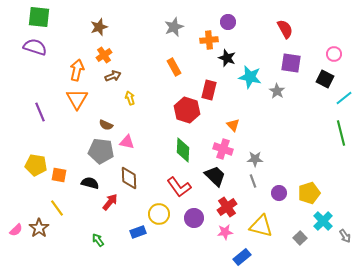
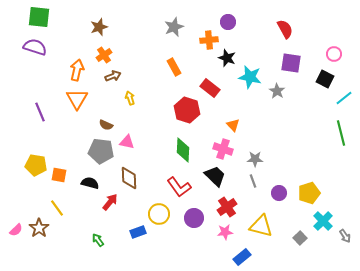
red rectangle at (209, 90): moved 1 px right, 2 px up; rotated 66 degrees counterclockwise
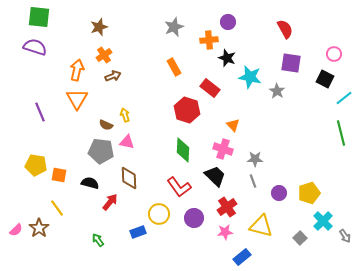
yellow arrow at (130, 98): moved 5 px left, 17 px down
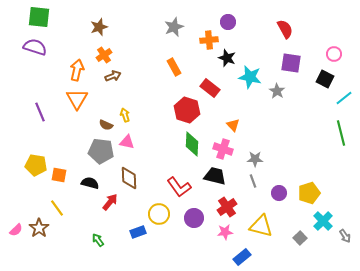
green diamond at (183, 150): moved 9 px right, 6 px up
black trapezoid at (215, 176): rotated 30 degrees counterclockwise
